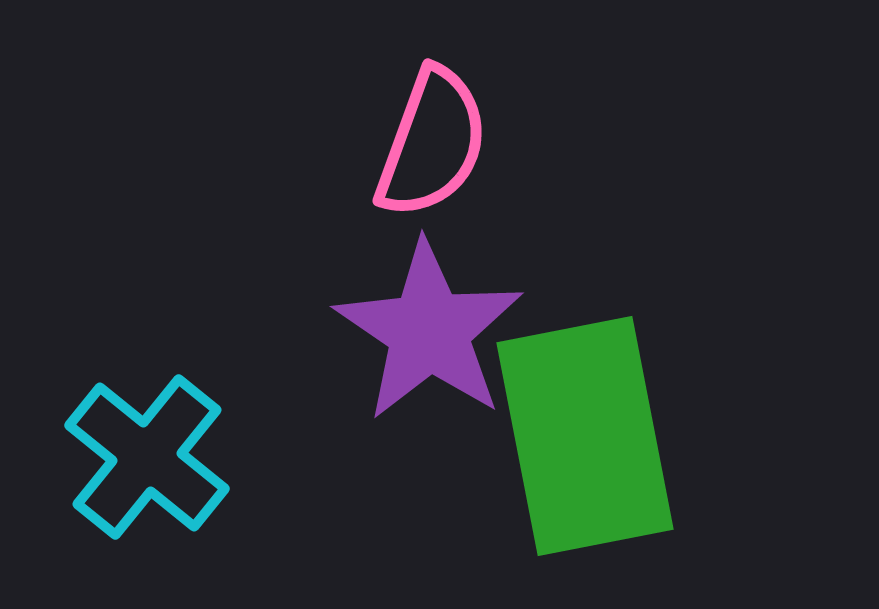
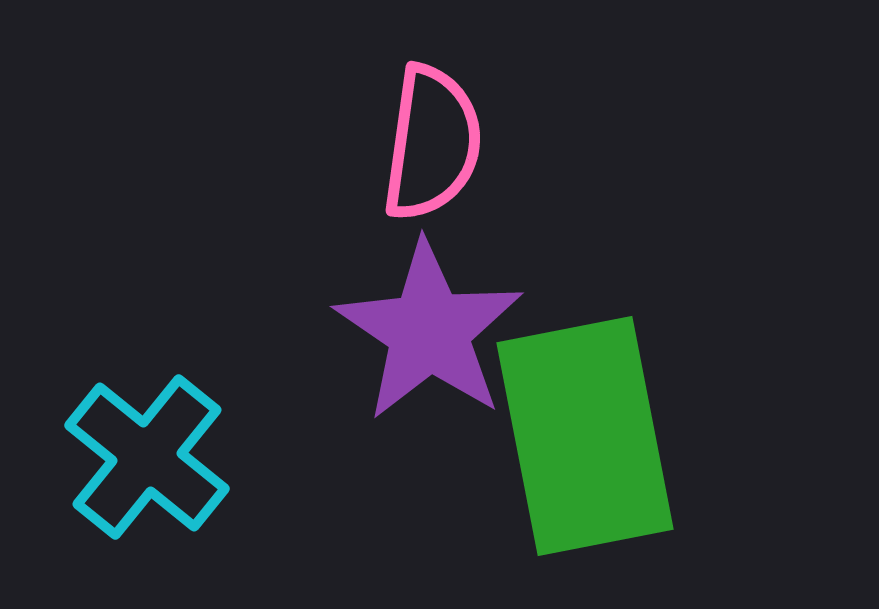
pink semicircle: rotated 12 degrees counterclockwise
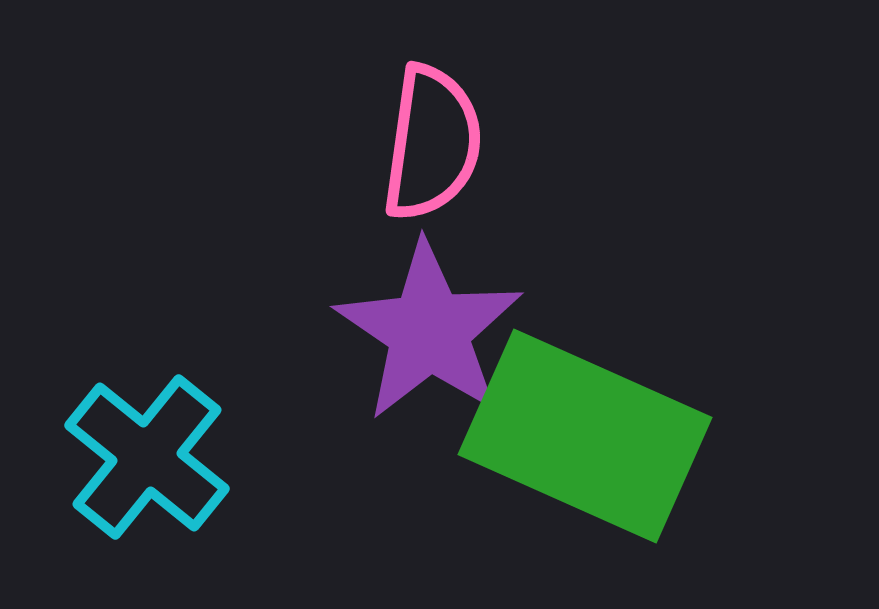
green rectangle: rotated 55 degrees counterclockwise
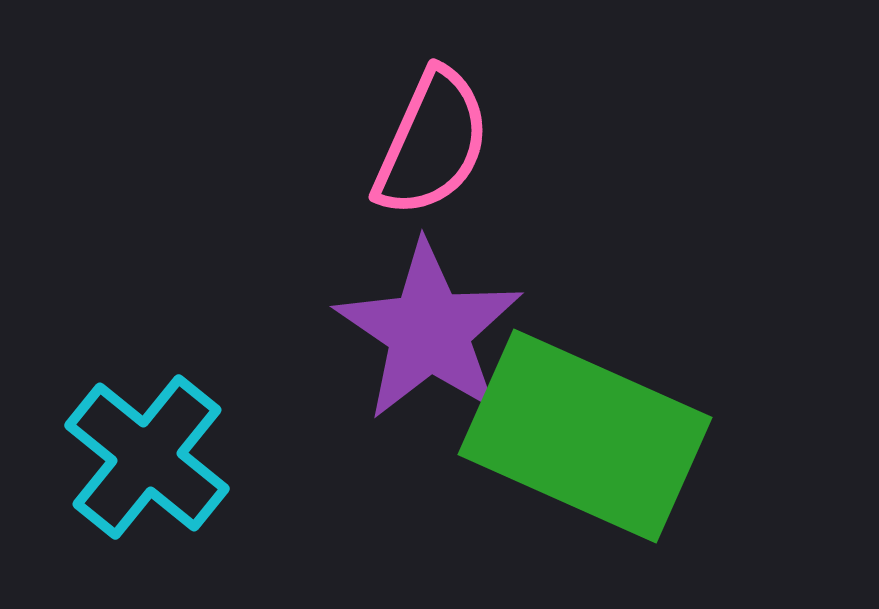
pink semicircle: rotated 16 degrees clockwise
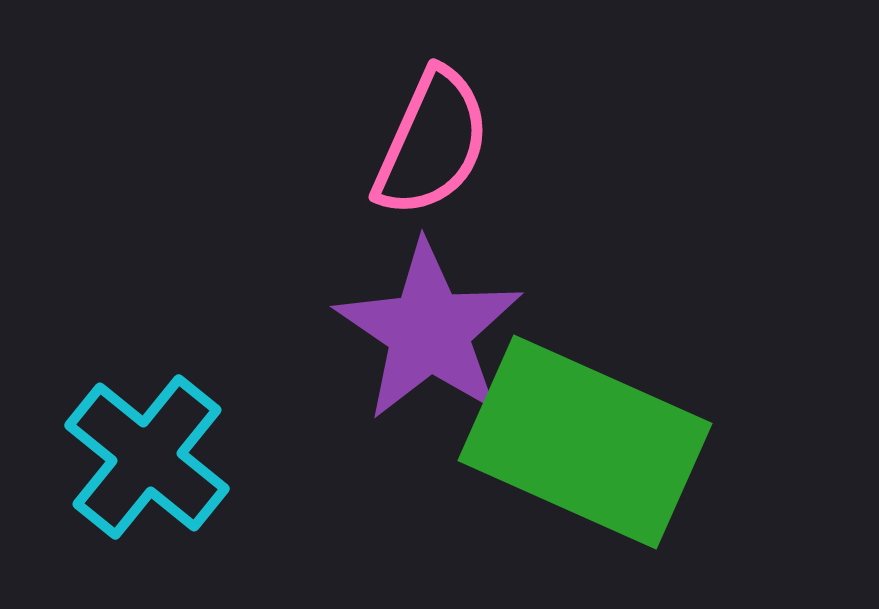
green rectangle: moved 6 px down
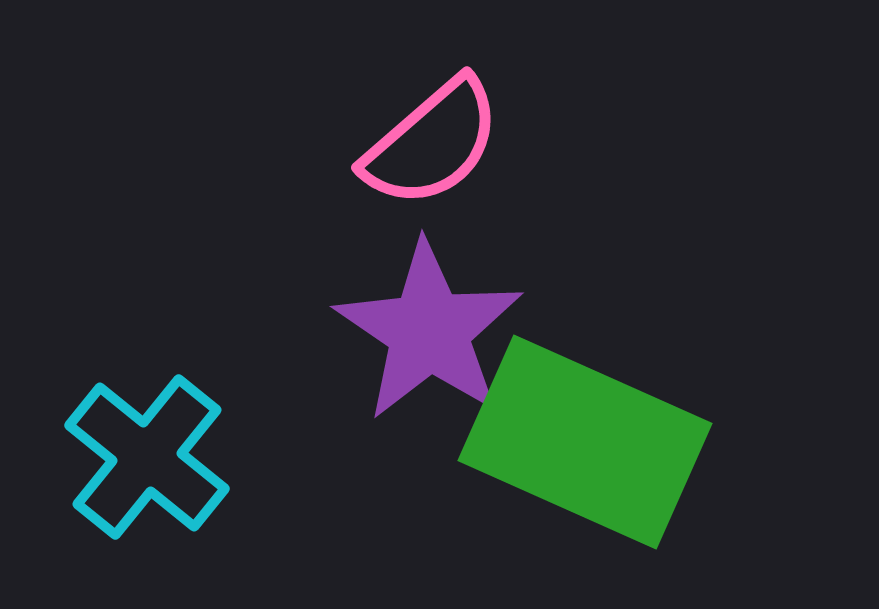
pink semicircle: rotated 25 degrees clockwise
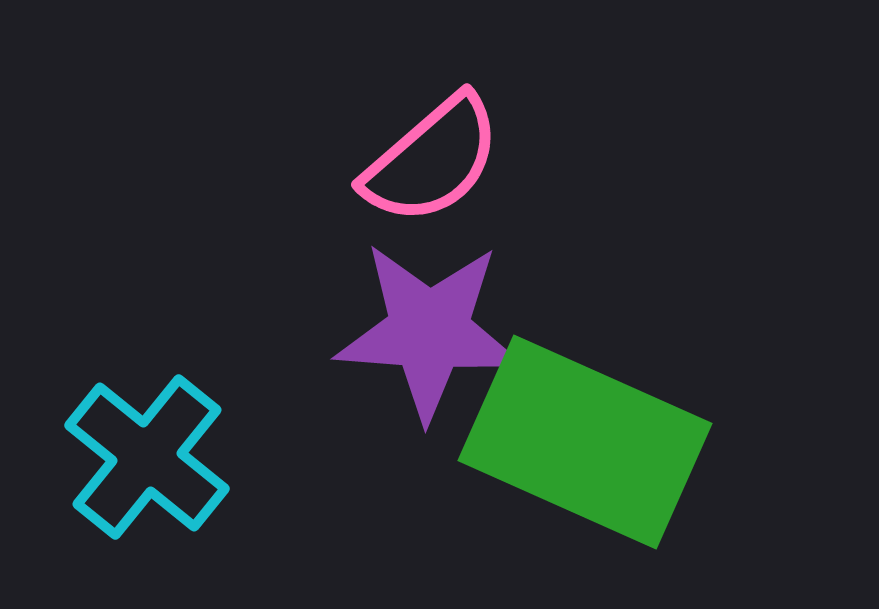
pink semicircle: moved 17 px down
purple star: rotated 30 degrees counterclockwise
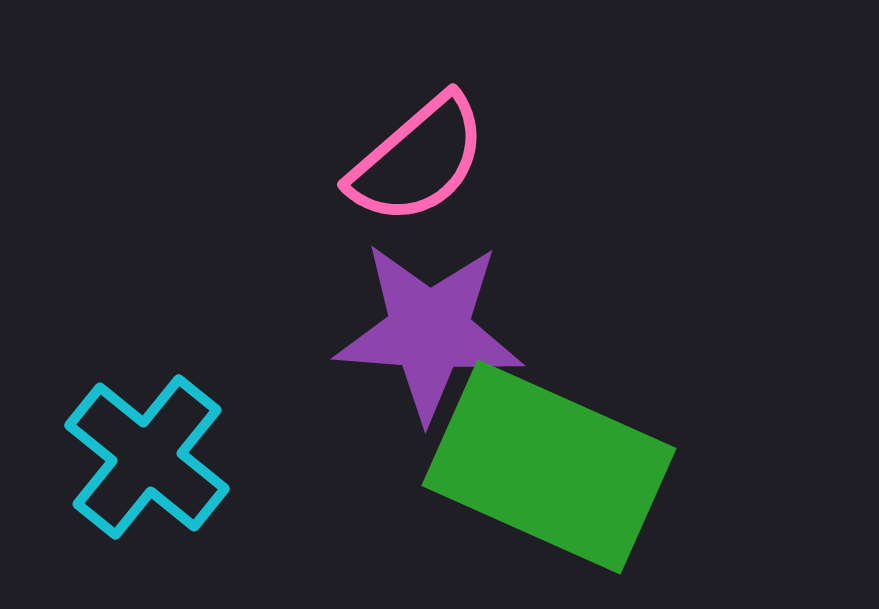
pink semicircle: moved 14 px left
green rectangle: moved 36 px left, 25 px down
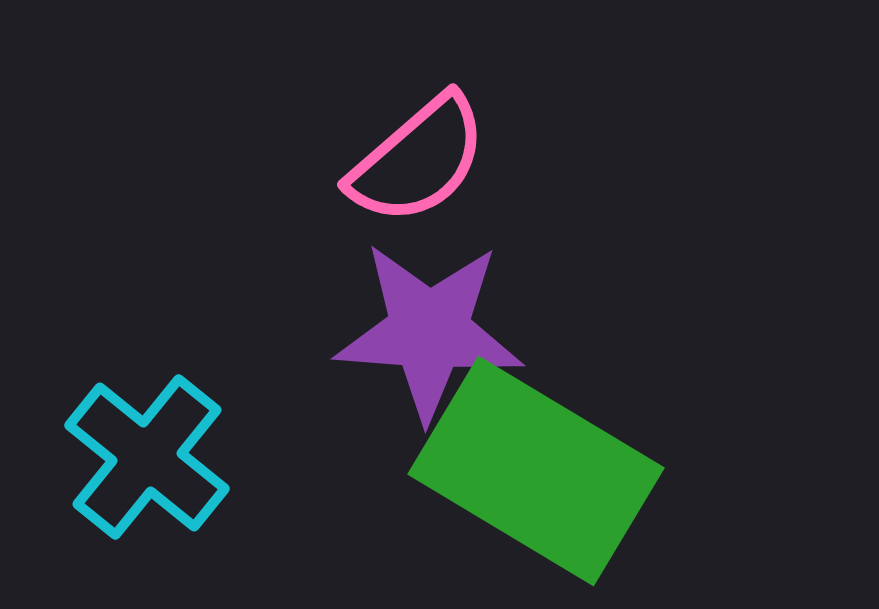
green rectangle: moved 13 px left, 4 px down; rotated 7 degrees clockwise
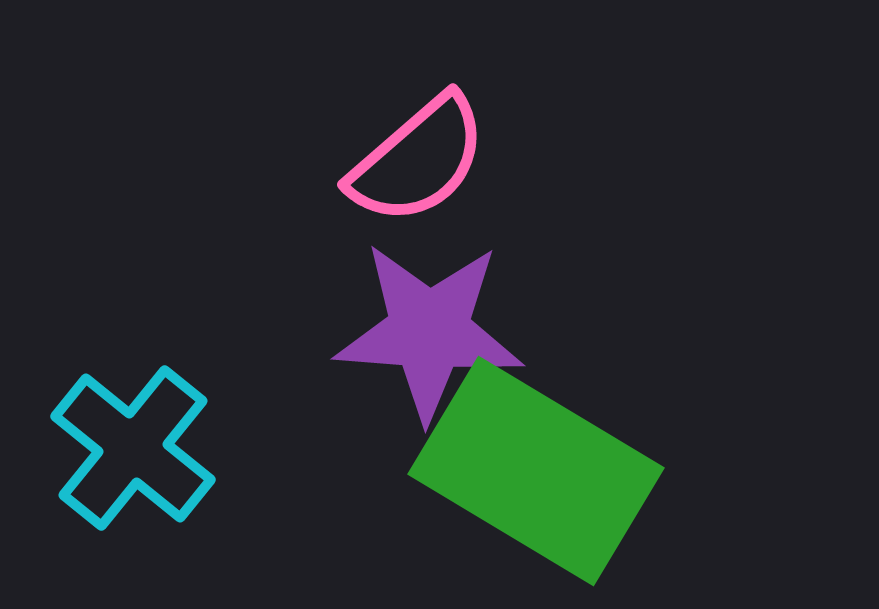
cyan cross: moved 14 px left, 9 px up
